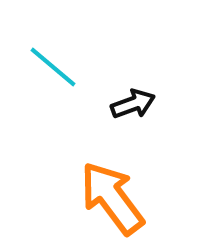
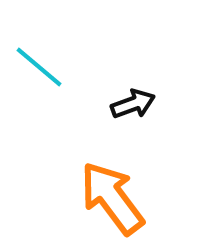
cyan line: moved 14 px left
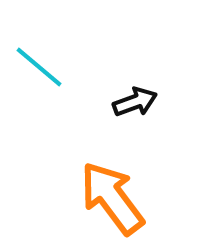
black arrow: moved 2 px right, 2 px up
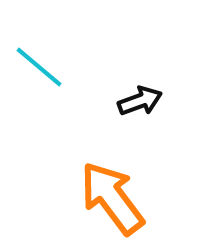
black arrow: moved 5 px right, 1 px up
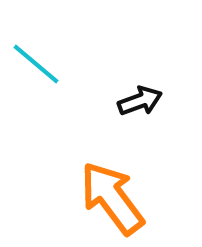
cyan line: moved 3 px left, 3 px up
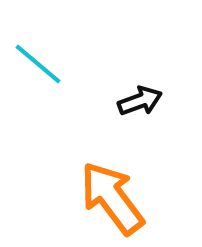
cyan line: moved 2 px right
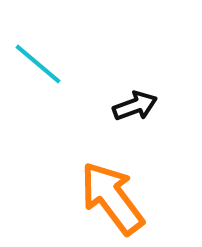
black arrow: moved 5 px left, 5 px down
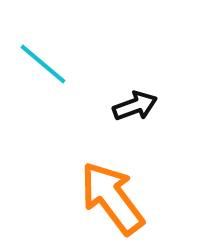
cyan line: moved 5 px right
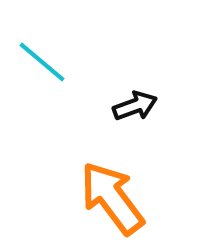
cyan line: moved 1 px left, 2 px up
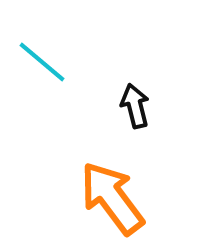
black arrow: rotated 84 degrees counterclockwise
